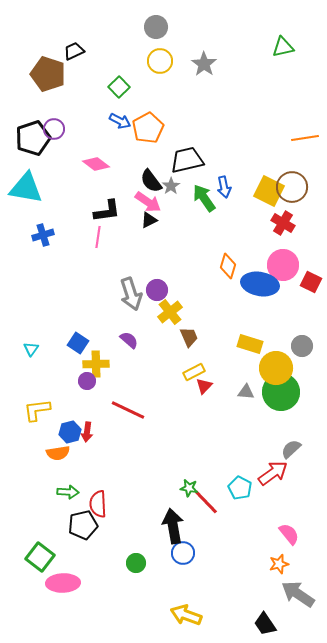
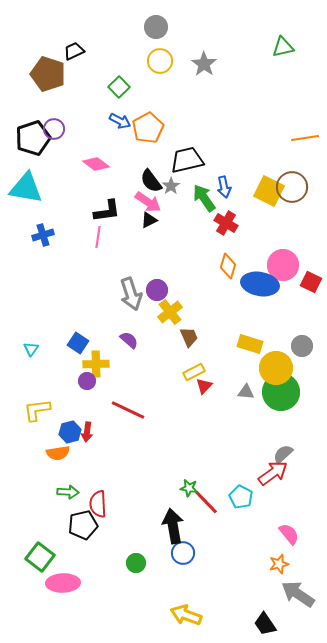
red cross at (283, 223): moved 57 px left
gray semicircle at (291, 449): moved 8 px left, 5 px down
cyan pentagon at (240, 488): moved 1 px right, 9 px down
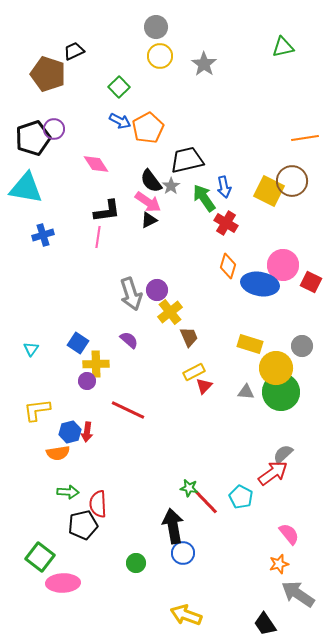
yellow circle at (160, 61): moved 5 px up
pink diamond at (96, 164): rotated 20 degrees clockwise
brown circle at (292, 187): moved 6 px up
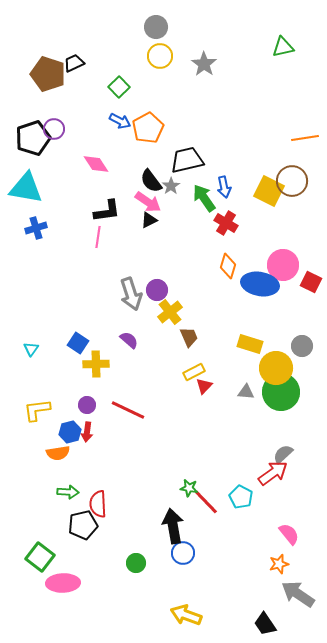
black trapezoid at (74, 51): moved 12 px down
blue cross at (43, 235): moved 7 px left, 7 px up
purple circle at (87, 381): moved 24 px down
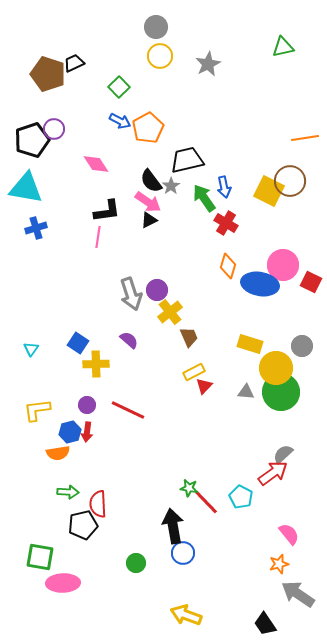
gray star at (204, 64): moved 4 px right; rotated 10 degrees clockwise
black pentagon at (33, 138): moved 1 px left, 2 px down
brown circle at (292, 181): moved 2 px left
green square at (40, 557): rotated 28 degrees counterclockwise
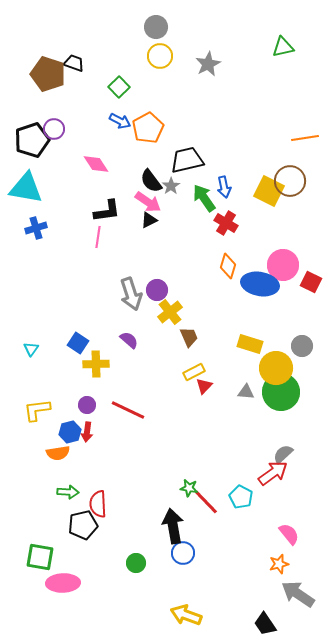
black trapezoid at (74, 63): rotated 45 degrees clockwise
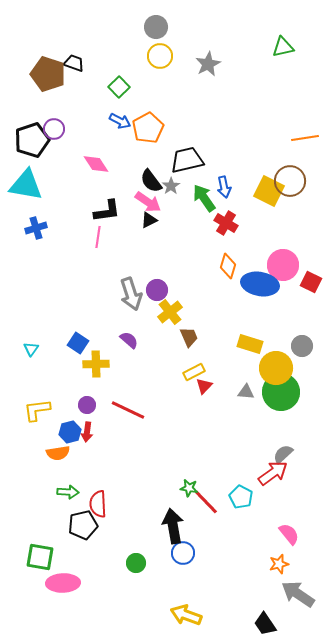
cyan triangle at (26, 188): moved 3 px up
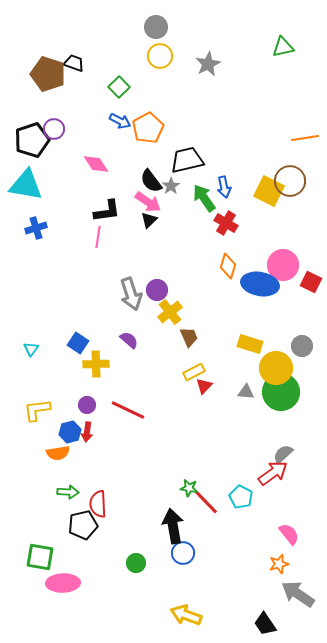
black triangle at (149, 220): rotated 18 degrees counterclockwise
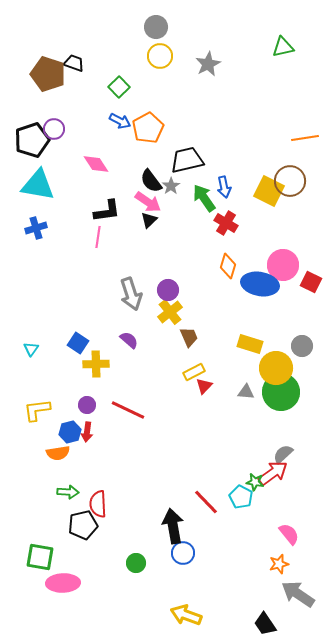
cyan triangle at (26, 185): moved 12 px right
purple circle at (157, 290): moved 11 px right
green star at (189, 488): moved 66 px right, 6 px up
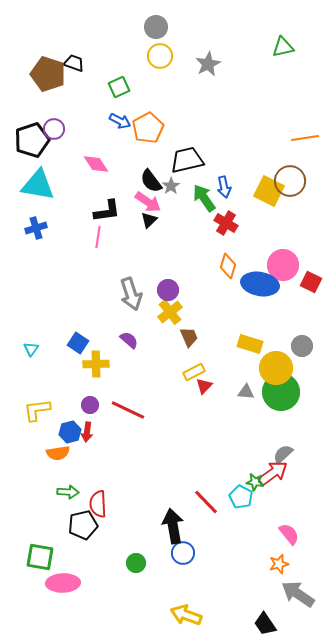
green square at (119, 87): rotated 20 degrees clockwise
purple circle at (87, 405): moved 3 px right
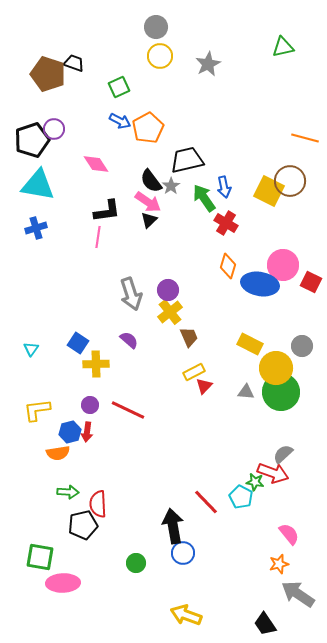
orange line at (305, 138): rotated 24 degrees clockwise
yellow rectangle at (250, 344): rotated 10 degrees clockwise
red arrow at (273, 473): rotated 56 degrees clockwise
